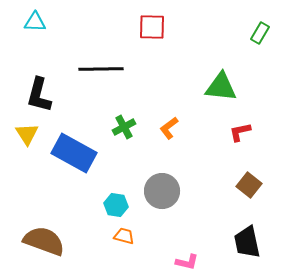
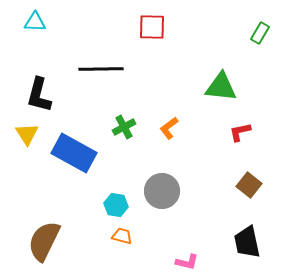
orange trapezoid: moved 2 px left
brown semicircle: rotated 84 degrees counterclockwise
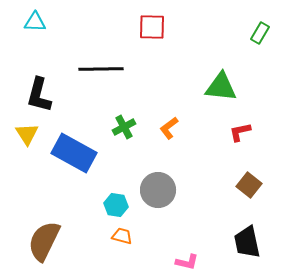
gray circle: moved 4 px left, 1 px up
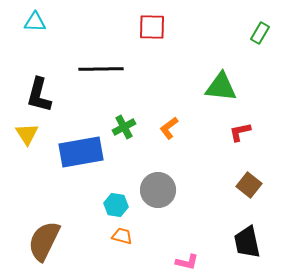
blue rectangle: moved 7 px right, 1 px up; rotated 39 degrees counterclockwise
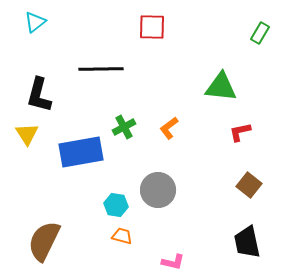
cyan triangle: rotated 40 degrees counterclockwise
pink L-shape: moved 14 px left
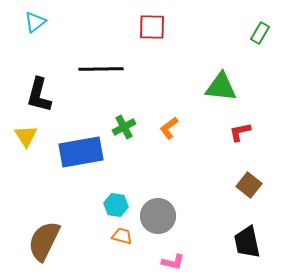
yellow triangle: moved 1 px left, 2 px down
gray circle: moved 26 px down
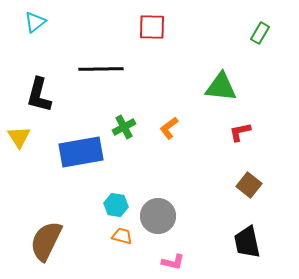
yellow triangle: moved 7 px left, 1 px down
brown semicircle: moved 2 px right
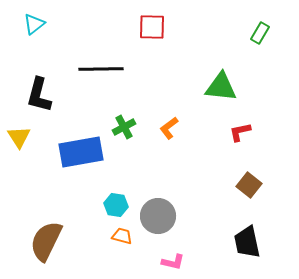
cyan triangle: moved 1 px left, 2 px down
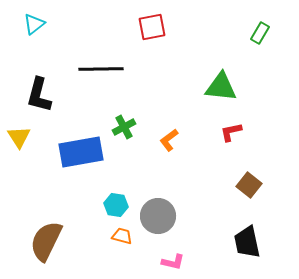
red square: rotated 12 degrees counterclockwise
orange L-shape: moved 12 px down
red L-shape: moved 9 px left
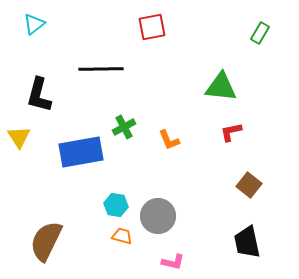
orange L-shape: rotated 75 degrees counterclockwise
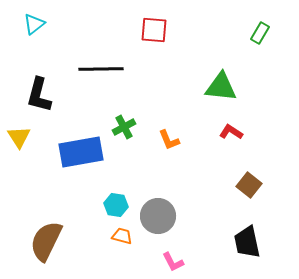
red square: moved 2 px right, 3 px down; rotated 16 degrees clockwise
red L-shape: rotated 45 degrees clockwise
pink L-shape: rotated 50 degrees clockwise
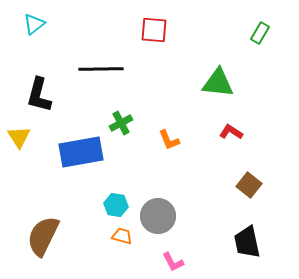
green triangle: moved 3 px left, 4 px up
green cross: moved 3 px left, 4 px up
brown semicircle: moved 3 px left, 5 px up
